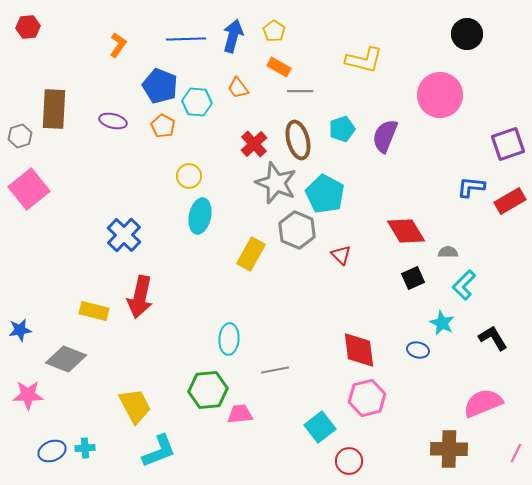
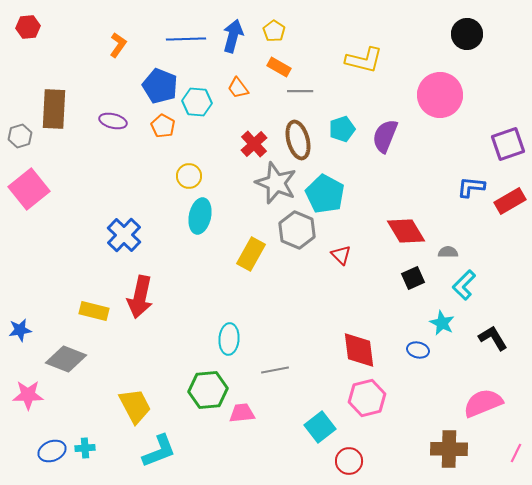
pink trapezoid at (240, 414): moved 2 px right, 1 px up
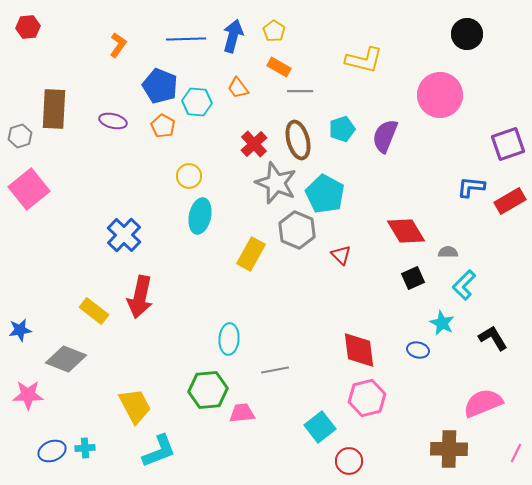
yellow rectangle at (94, 311): rotated 24 degrees clockwise
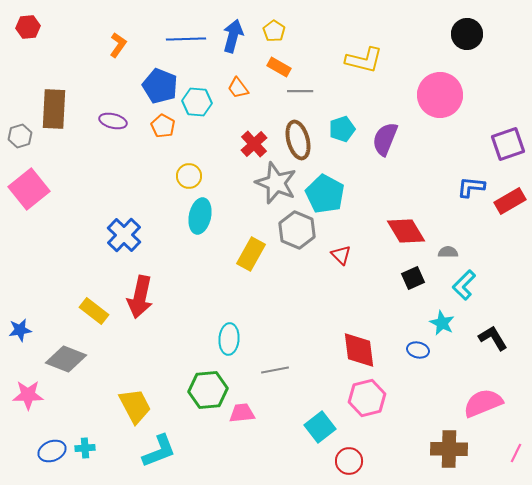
purple semicircle at (385, 136): moved 3 px down
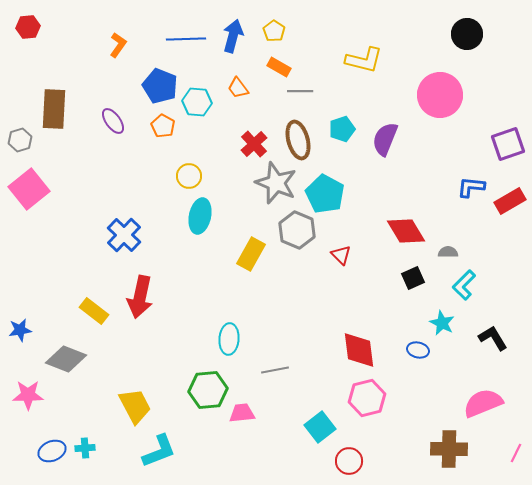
purple ellipse at (113, 121): rotated 40 degrees clockwise
gray hexagon at (20, 136): moved 4 px down
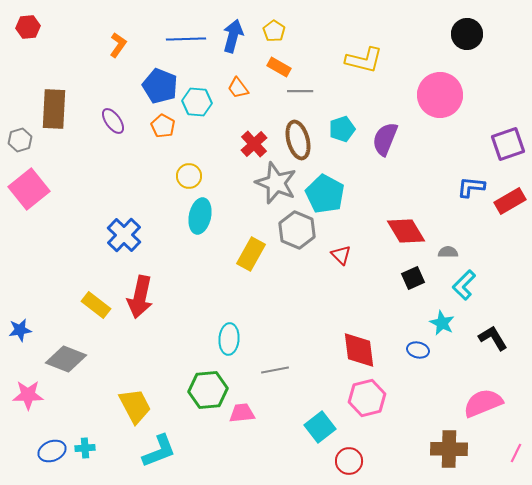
yellow rectangle at (94, 311): moved 2 px right, 6 px up
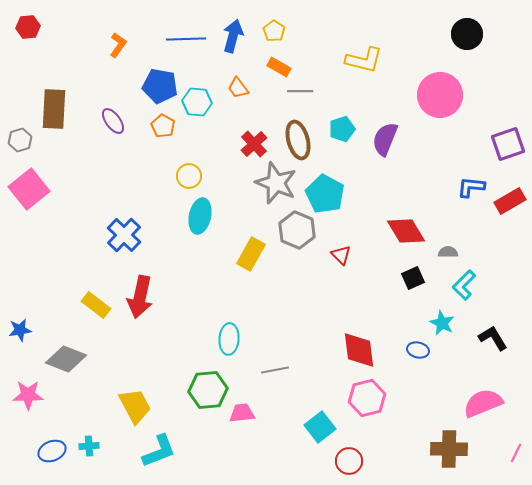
blue pentagon at (160, 86): rotated 12 degrees counterclockwise
cyan cross at (85, 448): moved 4 px right, 2 px up
